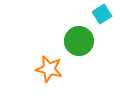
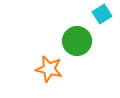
green circle: moved 2 px left
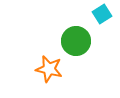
green circle: moved 1 px left
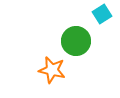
orange star: moved 3 px right, 1 px down
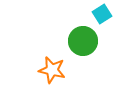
green circle: moved 7 px right
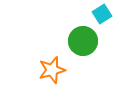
orange star: rotated 28 degrees counterclockwise
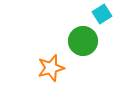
orange star: moved 1 px left, 2 px up
